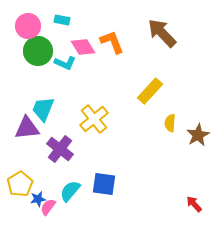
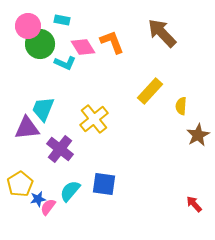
green circle: moved 2 px right, 7 px up
yellow semicircle: moved 11 px right, 17 px up
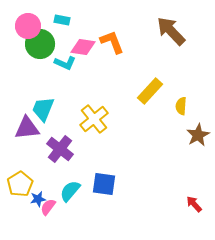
brown arrow: moved 9 px right, 2 px up
pink diamond: rotated 50 degrees counterclockwise
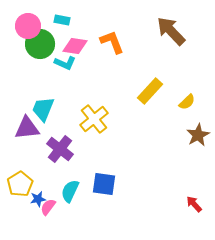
pink diamond: moved 8 px left, 1 px up
yellow semicircle: moved 6 px right, 4 px up; rotated 138 degrees counterclockwise
cyan semicircle: rotated 15 degrees counterclockwise
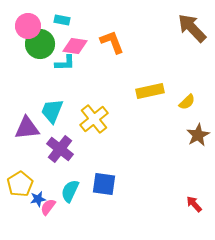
brown arrow: moved 21 px right, 3 px up
cyan L-shape: rotated 25 degrees counterclockwise
yellow rectangle: rotated 36 degrees clockwise
cyan trapezoid: moved 9 px right, 2 px down
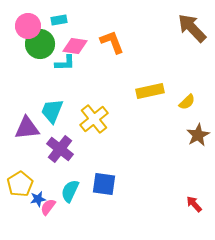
cyan rectangle: moved 3 px left; rotated 21 degrees counterclockwise
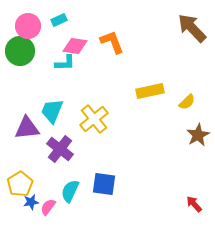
cyan rectangle: rotated 14 degrees counterclockwise
green circle: moved 20 px left, 7 px down
blue star: moved 7 px left, 3 px down
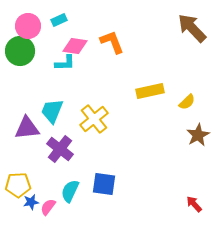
yellow pentagon: moved 2 px left, 1 px down; rotated 30 degrees clockwise
